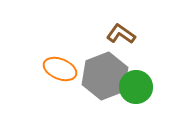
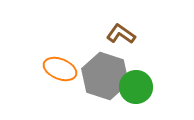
gray hexagon: rotated 21 degrees counterclockwise
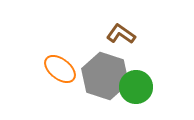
orange ellipse: rotated 16 degrees clockwise
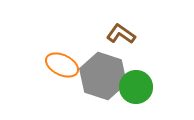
orange ellipse: moved 2 px right, 4 px up; rotated 12 degrees counterclockwise
gray hexagon: moved 2 px left
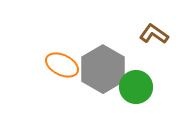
brown L-shape: moved 33 px right
gray hexagon: moved 7 px up; rotated 12 degrees clockwise
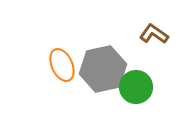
orange ellipse: rotated 40 degrees clockwise
gray hexagon: rotated 18 degrees clockwise
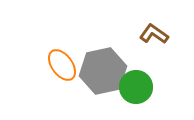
orange ellipse: rotated 12 degrees counterclockwise
gray hexagon: moved 2 px down
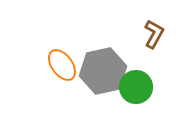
brown L-shape: rotated 84 degrees clockwise
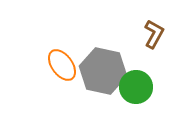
gray hexagon: rotated 24 degrees clockwise
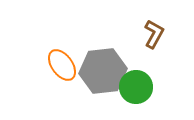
gray hexagon: rotated 18 degrees counterclockwise
